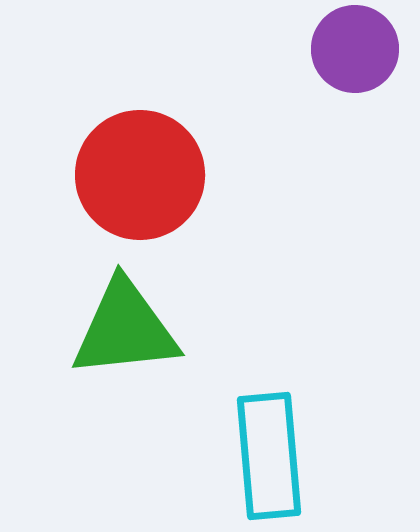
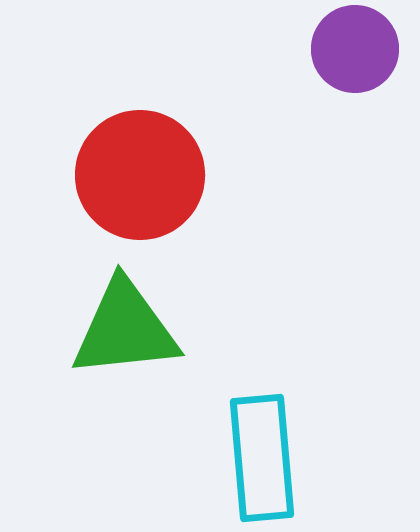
cyan rectangle: moved 7 px left, 2 px down
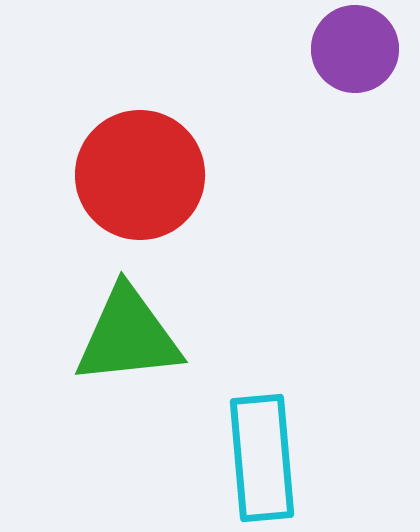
green triangle: moved 3 px right, 7 px down
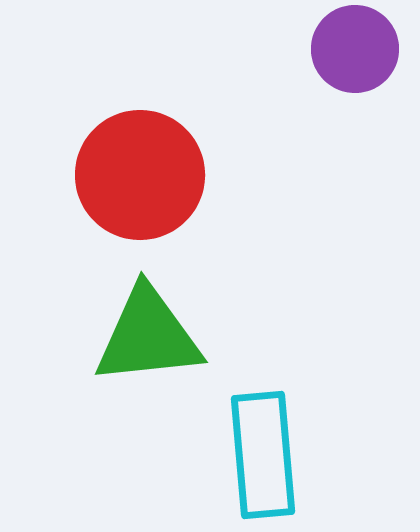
green triangle: moved 20 px right
cyan rectangle: moved 1 px right, 3 px up
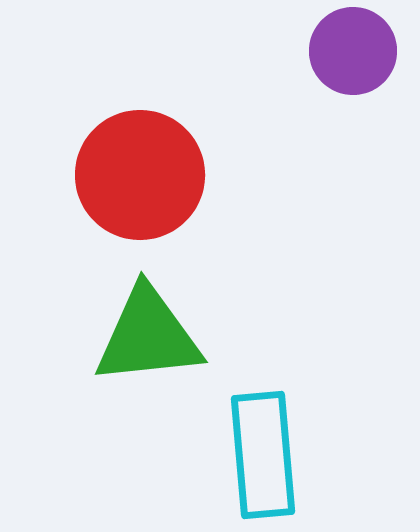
purple circle: moved 2 px left, 2 px down
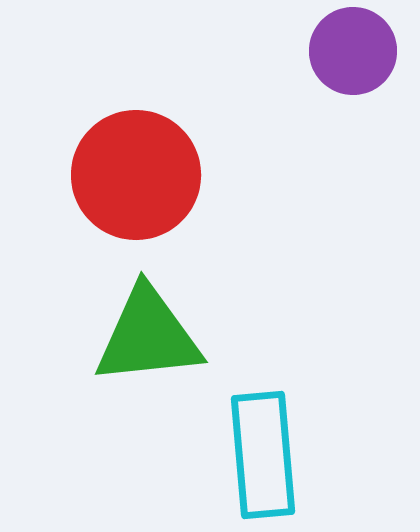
red circle: moved 4 px left
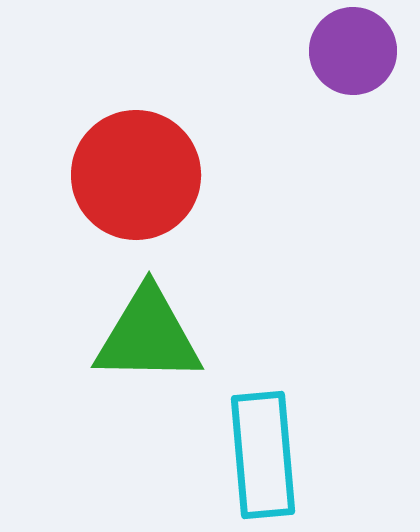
green triangle: rotated 7 degrees clockwise
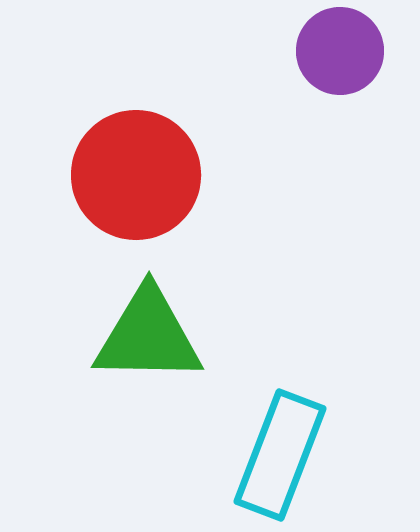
purple circle: moved 13 px left
cyan rectangle: moved 17 px right; rotated 26 degrees clockwise
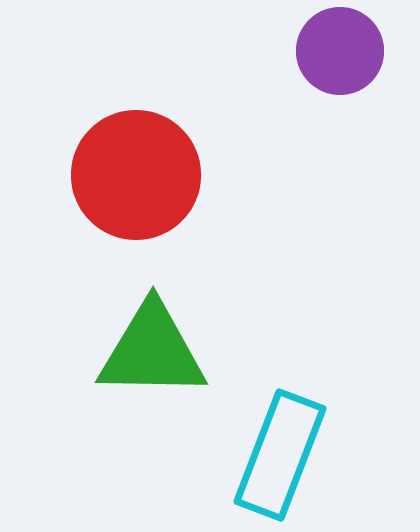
green triangle: moved 4 px right, 15 px down
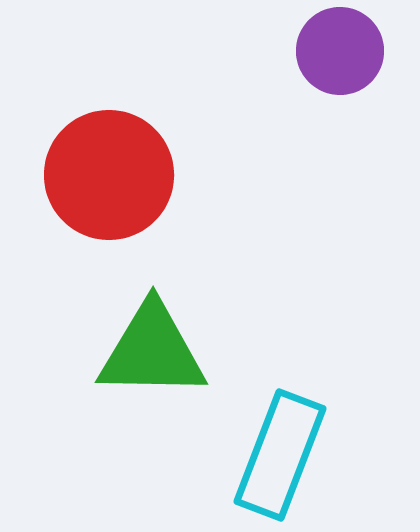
red circle: moved 27 px left
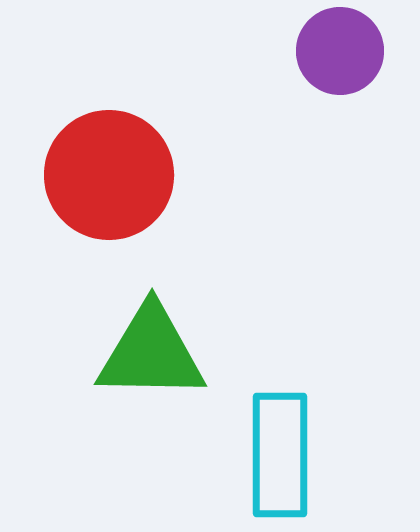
green triangle: moved 1 px left, 2 px down
cyan rectangle: rotated 21 degrees counterclockwise
